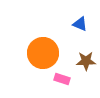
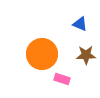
orange circle: moved 1 px left, 1 px down
brown star: moved 6 px up
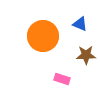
orange circle: moved 1 px right, 18 px up
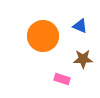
blue triangle: moved 2 px down
brown star: moved 3 px left, 4 px down
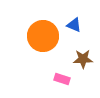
blue triangle: moved 6 px left, 1 px up
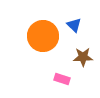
blue triangle: rotated 21 degrees clockwise
brown star: moved 2 px up
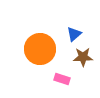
blue triangle: moved 9 px down; rotated 35 degrees clockwise
orange circle: moved 3 px left, 13 px down
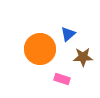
blue triangle: moved 6 px left
